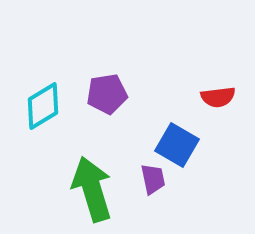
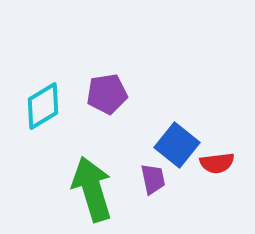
red semicircle: moved 1 px left, 66 px down
blue square: rotated 9 degrees clockwise
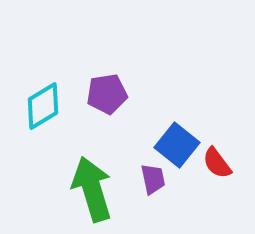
red semicircle: rotated 60 degrees clockwise
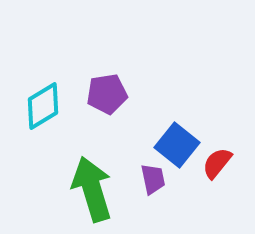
red semicircle: rotated 76 degrees clockwise
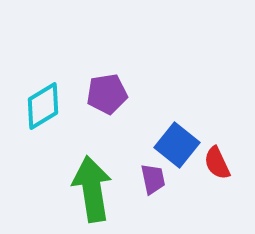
red semicircle: rotated 64 degrees counterclockwise
green arrow: rotated 8 degrees clockwise
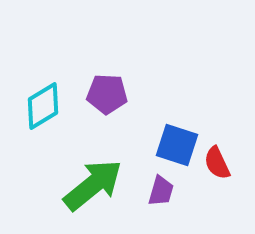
purple pentagon: rotated 12 degrees clockwise
blue square: rotated 21 degrees counterclockwise
purple trapezoid: moved 8 px right, 12 px down; rotated 28 degrees clockwise
green arrow: moved 1 px right, 4 px up; rotated 60 degrees clockwise
